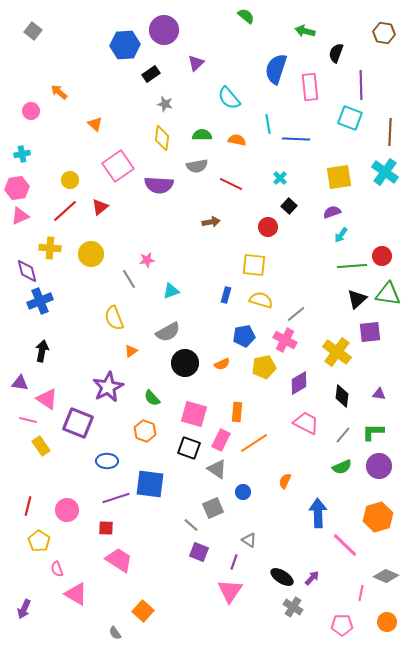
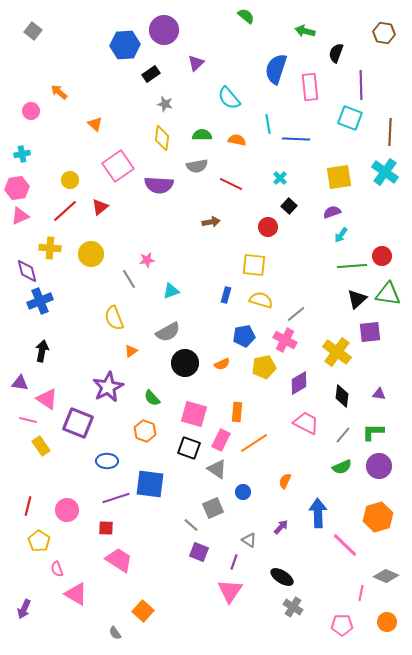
purple arrow at (312, 578): moved 31 px left, 51 px up
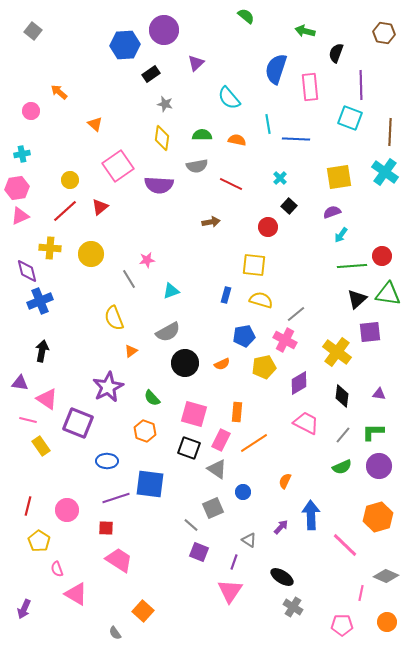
blue arrow at (318, 513): moved 7 px left, 2 px down
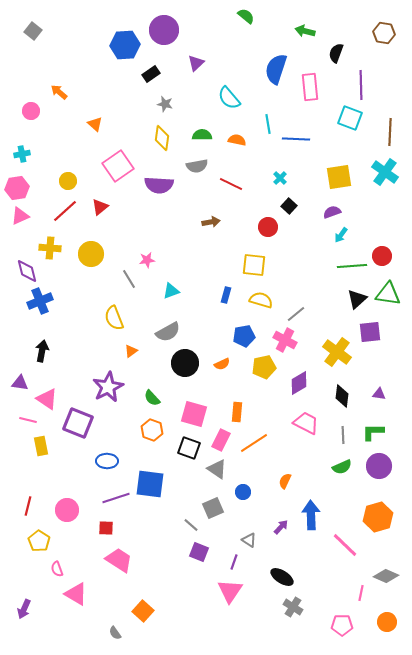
yellow circle at (70, 180): moved 2 px left, 1 px down
orange hexagon at (145, 431): moved 7 px right, 1 px up
gray line at (343, 435): rotated 42 degrees counterclockwise
yellow rectangle at (41, 446): rotated 24 degrees clockwise
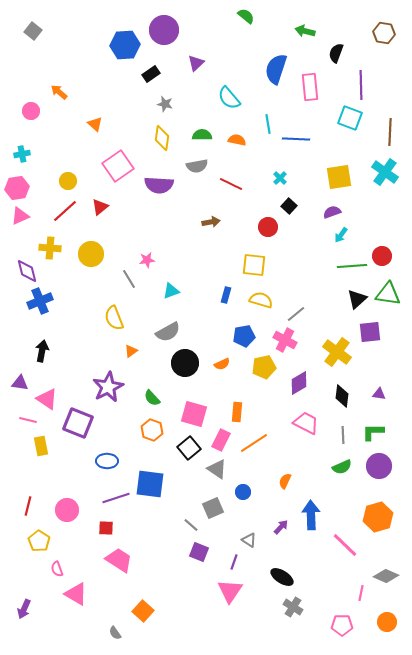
black square at (189, 448): rotated 30 degrees clockwise
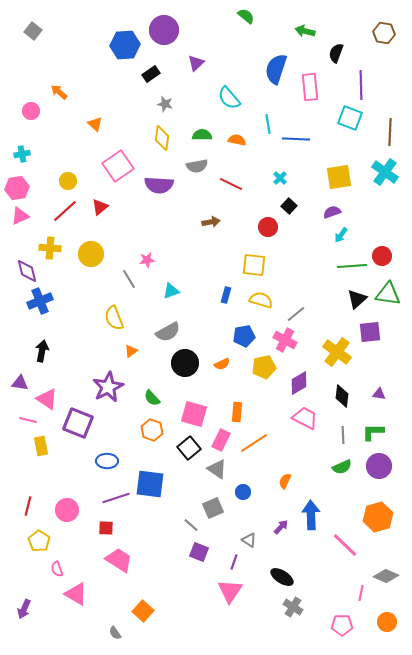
pink trapezoid at (306, 423): moved 1 px left, 5 px up
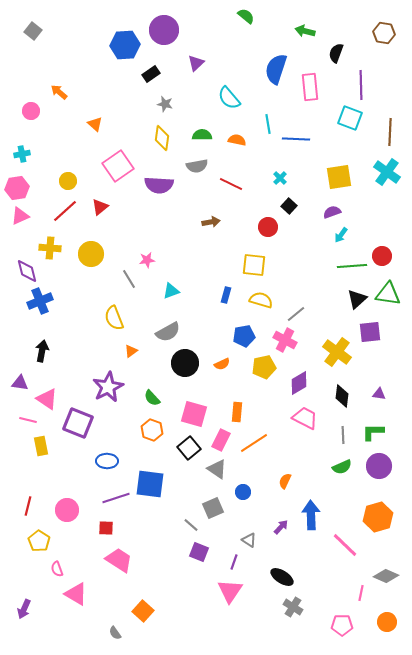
cyan cross at (385, 172): moved 2 px right
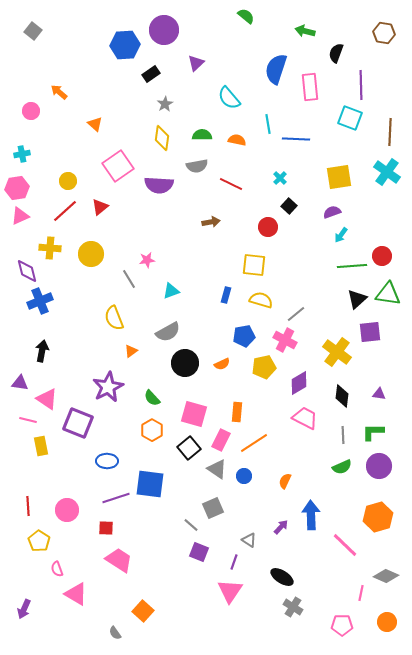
gray star at (165, 104): rotated 28 degrees clockwise
orange hexagon at (152, 430): rotated 10 degrees clockwise
blue circle at (243, 492): moved 1 px right, 16 px up
red line at (28, 506): rotated 18 degrees counterclockwise
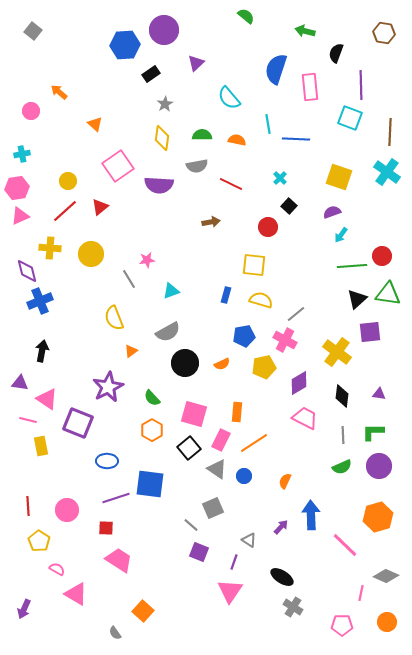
yellow square at (339, 177): rotated 28 degrees clockwise
pink semicircle at (57, 569): rotated 140 degrees clockwise
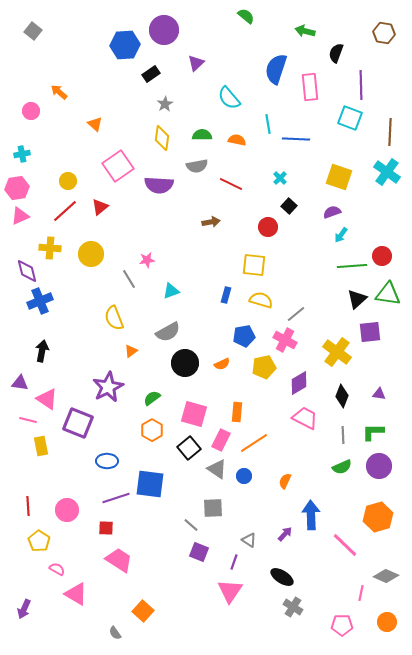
black diamond at (342, 396): rotated 15 degrees clockwise
green semicircle at (152, 398): rotated 96 degrees clockwise
gray square at (213, 508): rotated 20 degrees clockwise
purple arrow at (281, 527): moved 4 px right, 7 px down
